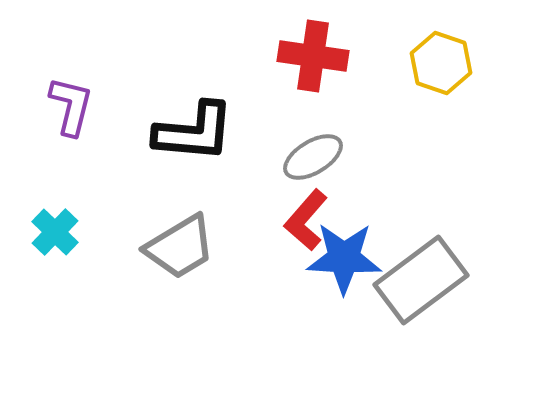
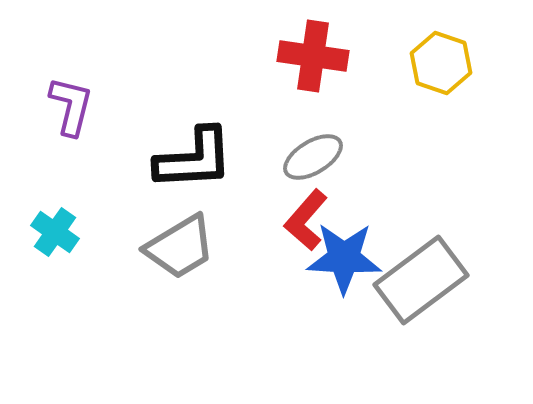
black L-shape: moved 27 px down; rotated 8 degrees counterclockwise
cyan cross: rotated 9 degrees counterclockwise
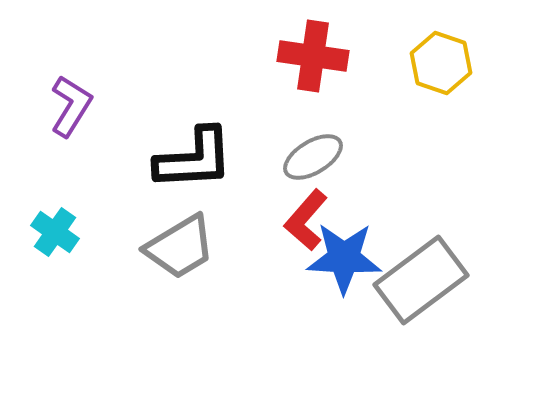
purple L-shape: rotated 18 degrees clockwise
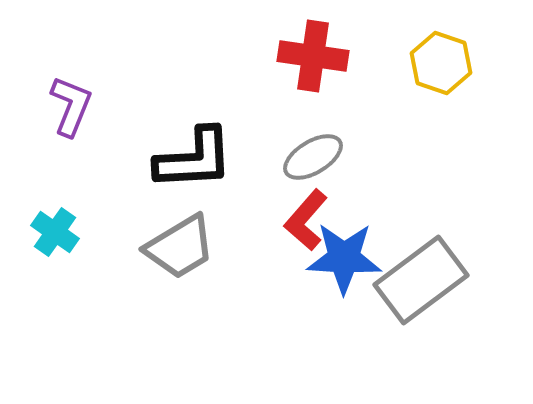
purple L-shape: rotated 10 degrees counterclockwise
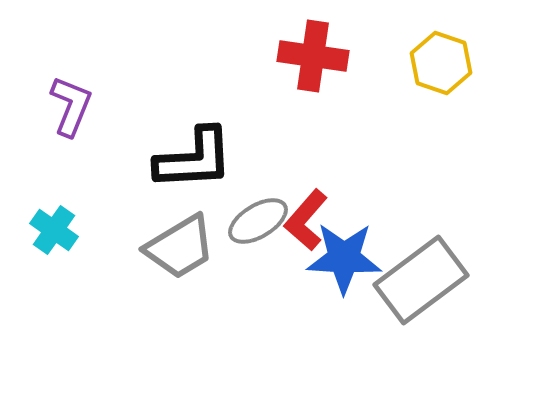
gray ellipse: moved 55 px left, 64 px down
cyan cross: moved 1 px left, 2 px up
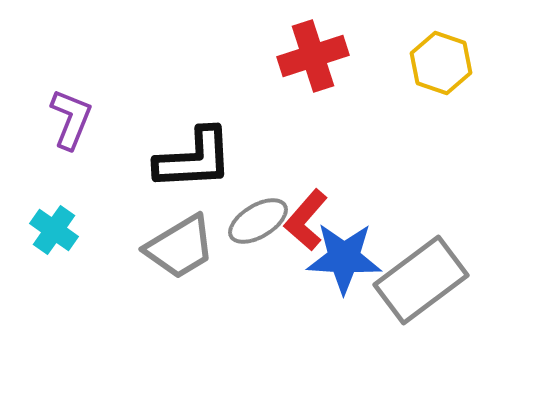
red cross: rotated 26 degrees counterclockwise
purple L-shape: moved 13 px down
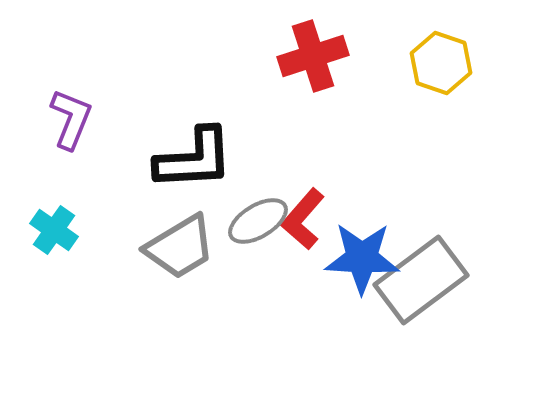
red L-shape: moved 3 px left, 1 px up
blue star: moved 18 px right
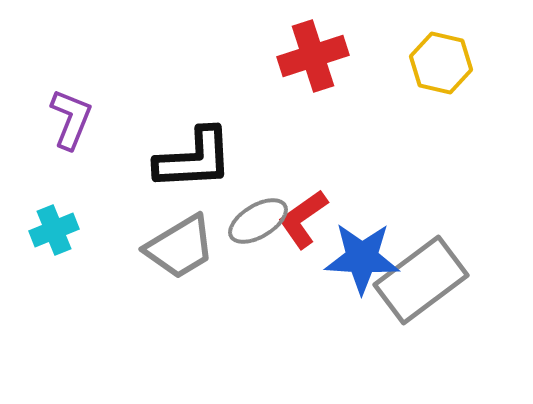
yellow hexagon: rotated 6 degrees counterclockwise
red L-shape: rotated 14 degrees clockwise
cyan cross: rotated 33 degrees clockwise
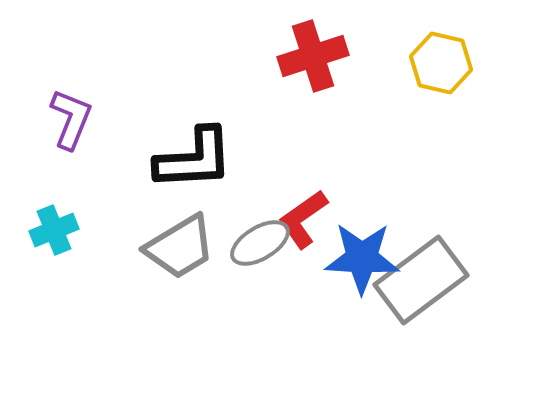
gray ellipse: moved 2 px right, 22 px down
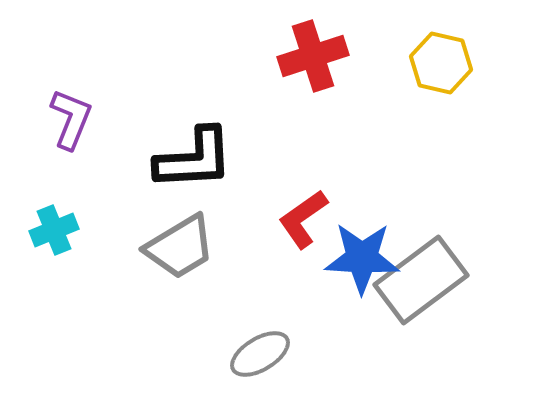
gray ellipse: moved 111 px down
